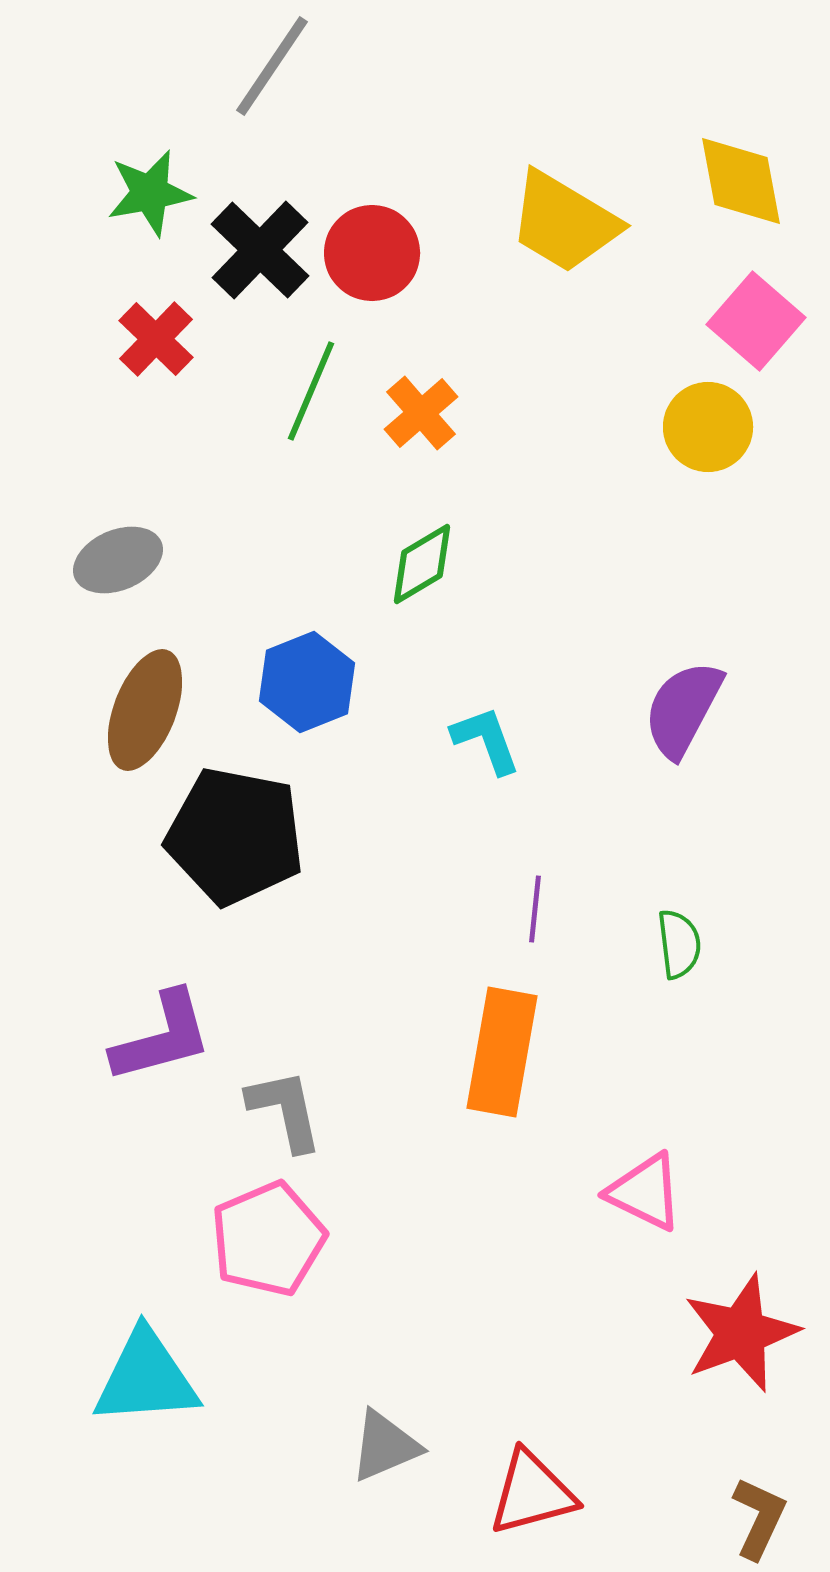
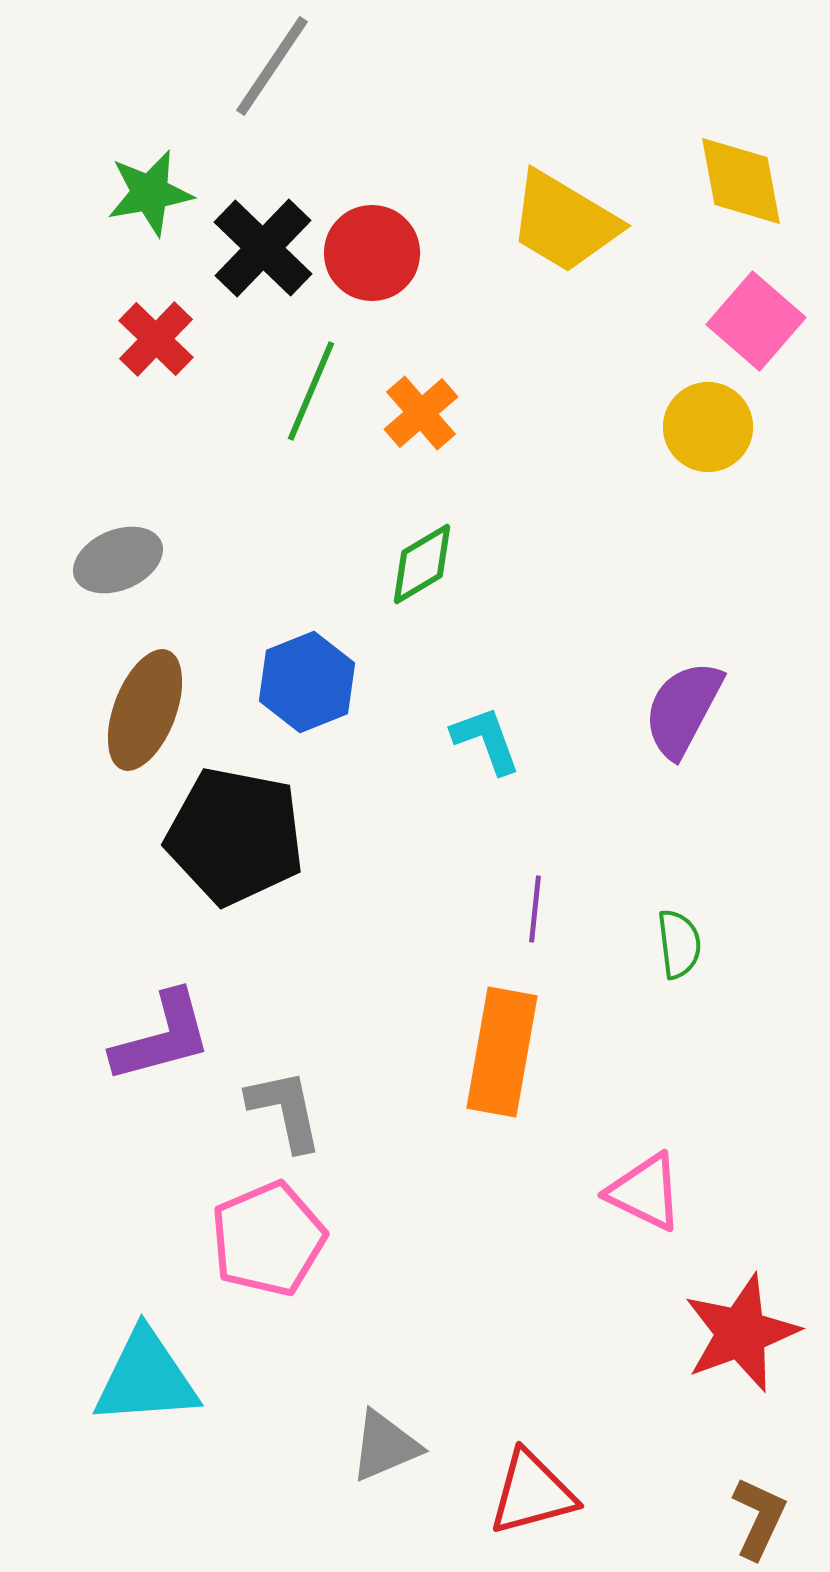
black cross: moved 3 px right, 2 px up
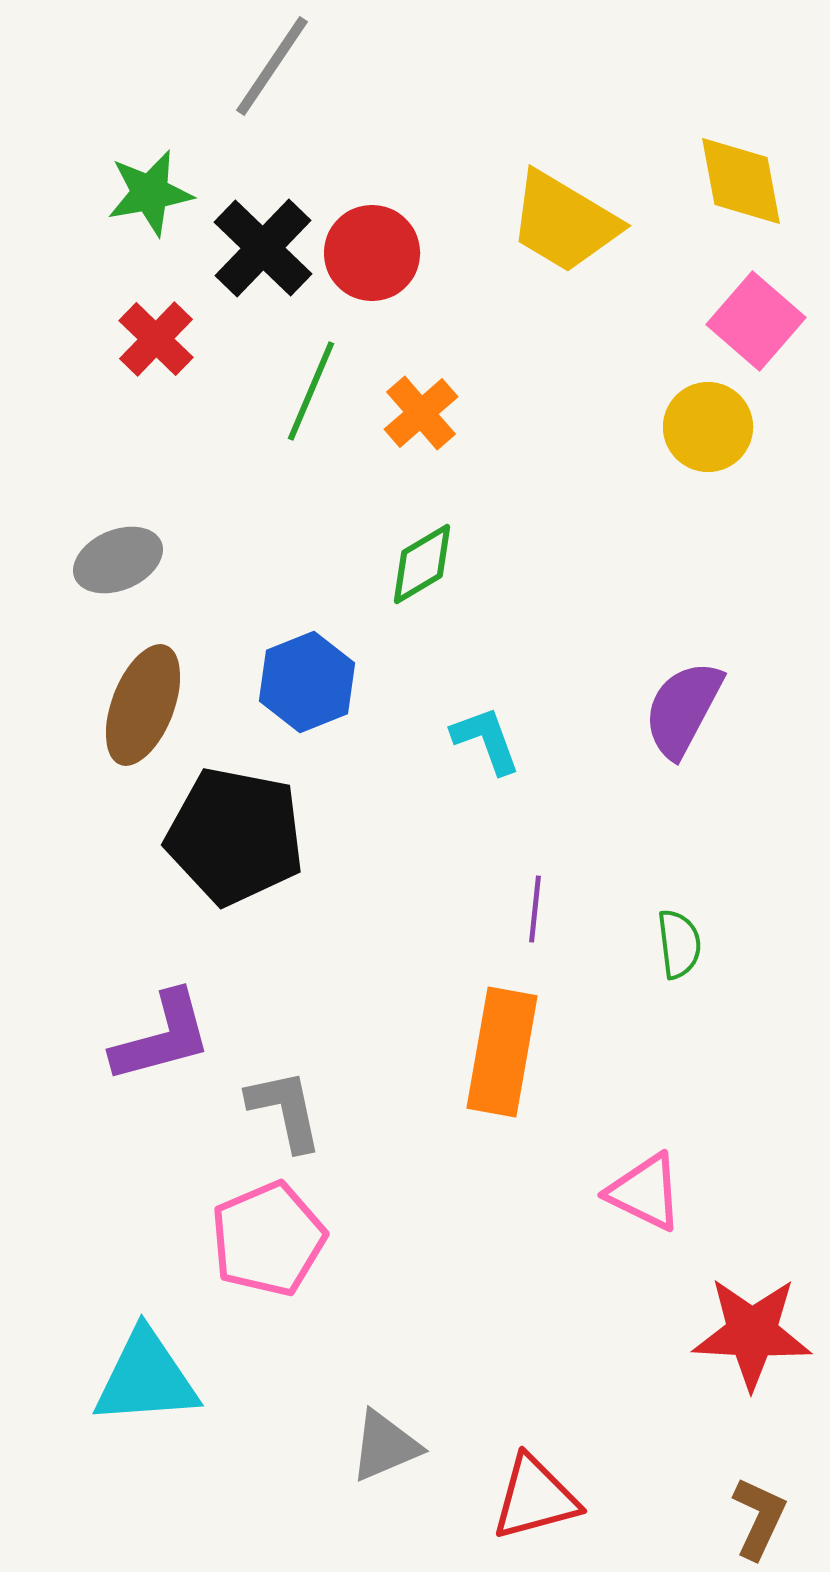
brown ellipse: moved 2 px left, 5 px up
red star: moved 11 px right; rotated 23 degrees clockwise
red triangle: moved 3 px right, 5 px down
